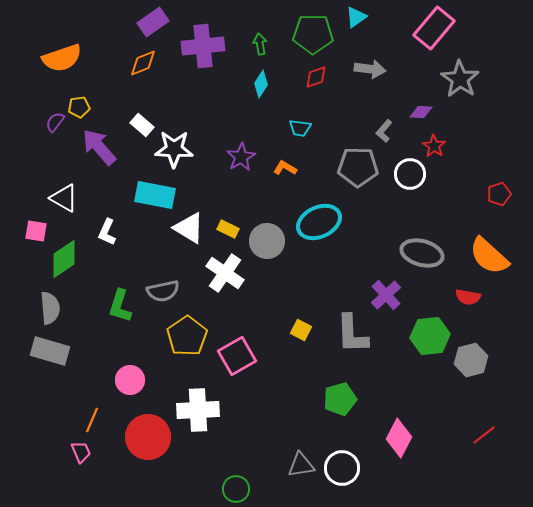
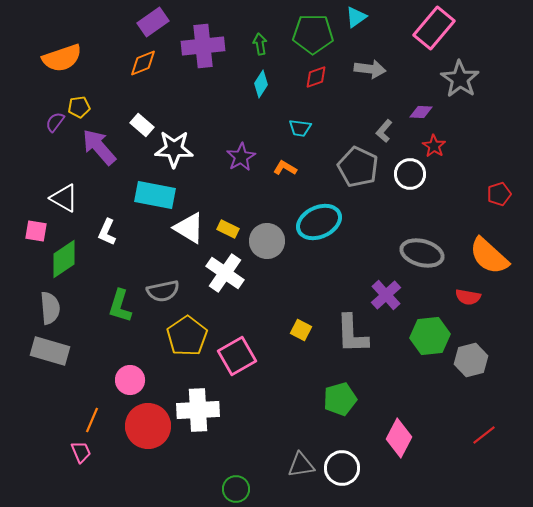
gray pentagon at (358, 167): rotated 24 degrees clockwise
red circle at (148, 437): moved 11 px up
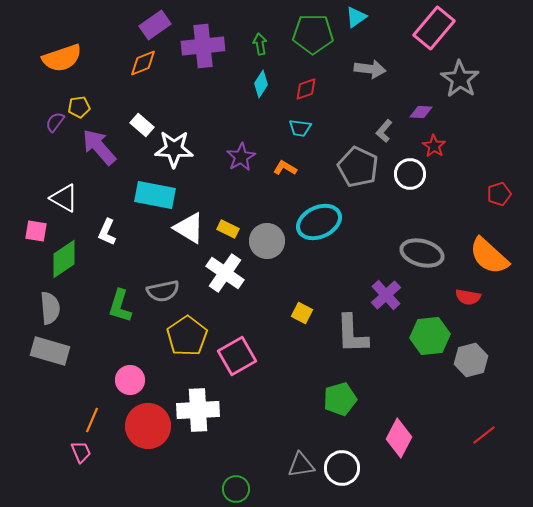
purple rectangle at (153, 22): moved 2 px right, 3 px down
red diamond at (316, 77): moved 10 px left, 12 px down
yellow square at (301, 330): moved 1 px right, 17 px up
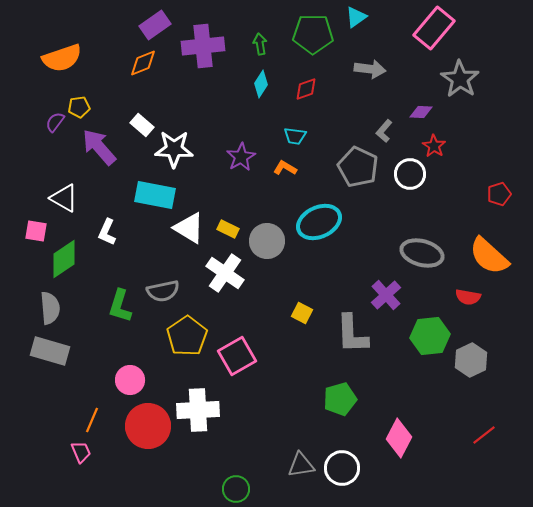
cyan trapezoid at (300, 128): moved 5 px left, 8 px down
gray hexagon at (471, 360): rotated 12 degrees counterclockwise
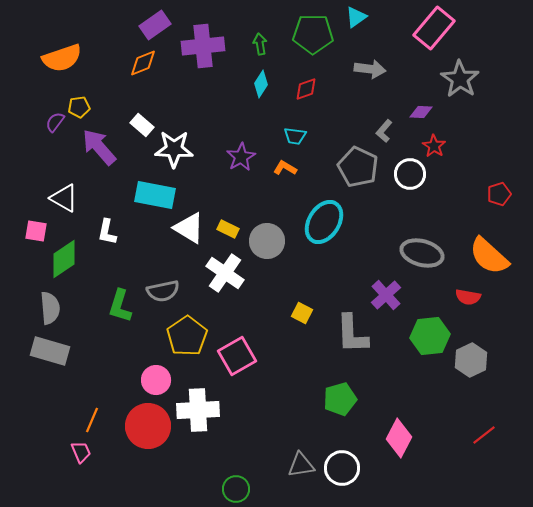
cyan ellipse at (319, 222): moved 5 px right; rotated 33 degrees counterclockwise
white L-shape at (107, 232): rotated 12 degrees counterclockwise
pink circle at (130, 380): moved 26 px right
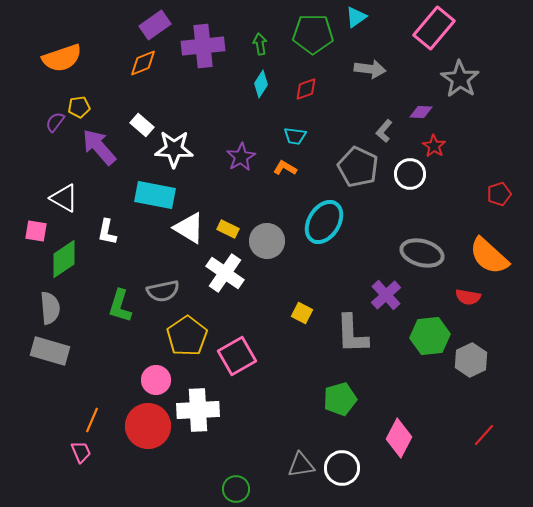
red line at (484, 435): rotated 10 degrees counterclockwise
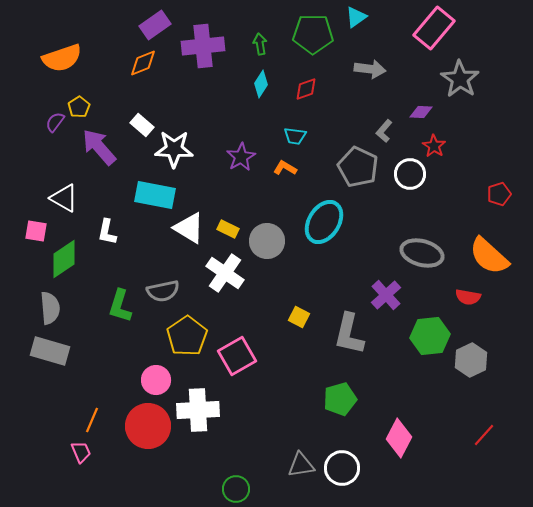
yellow pentagon at (79, 107): rotated 25 degrees counterclockwise
yellow square at (302, 313): moved 3 px left, 4 px down
gray L-shape at (352, 334): moved 3 px left; rotated 15 degrees clockwise
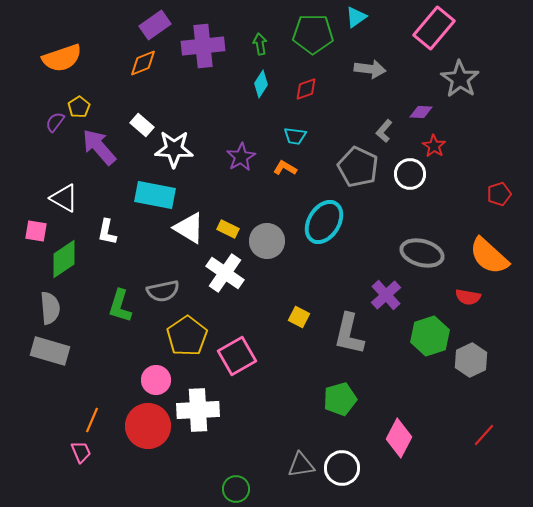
green hexagon at (430, 336): rotated 12 degrees counterclockwise
